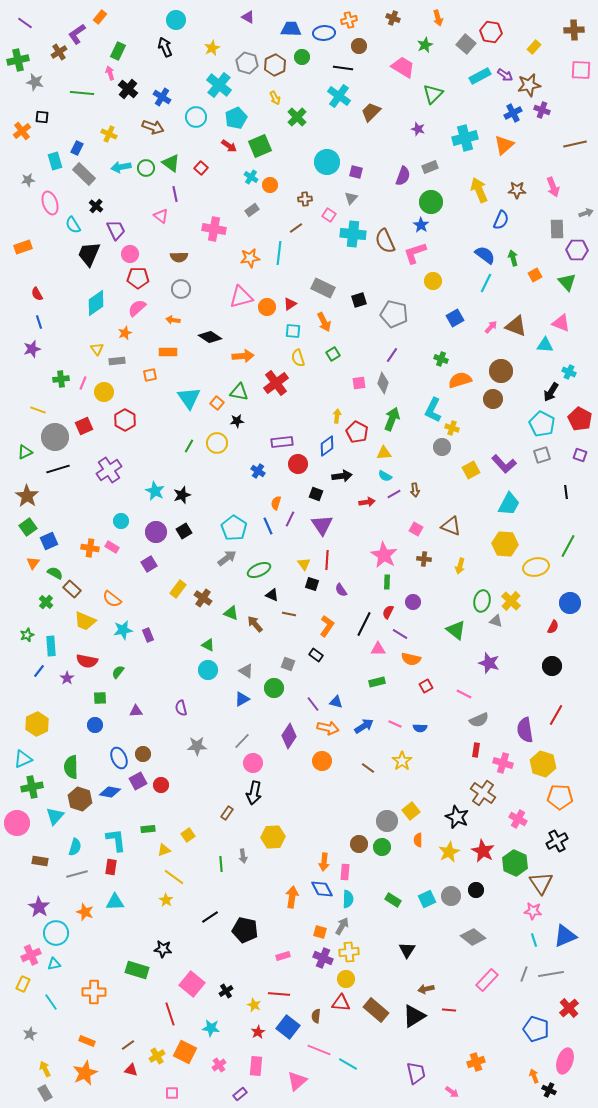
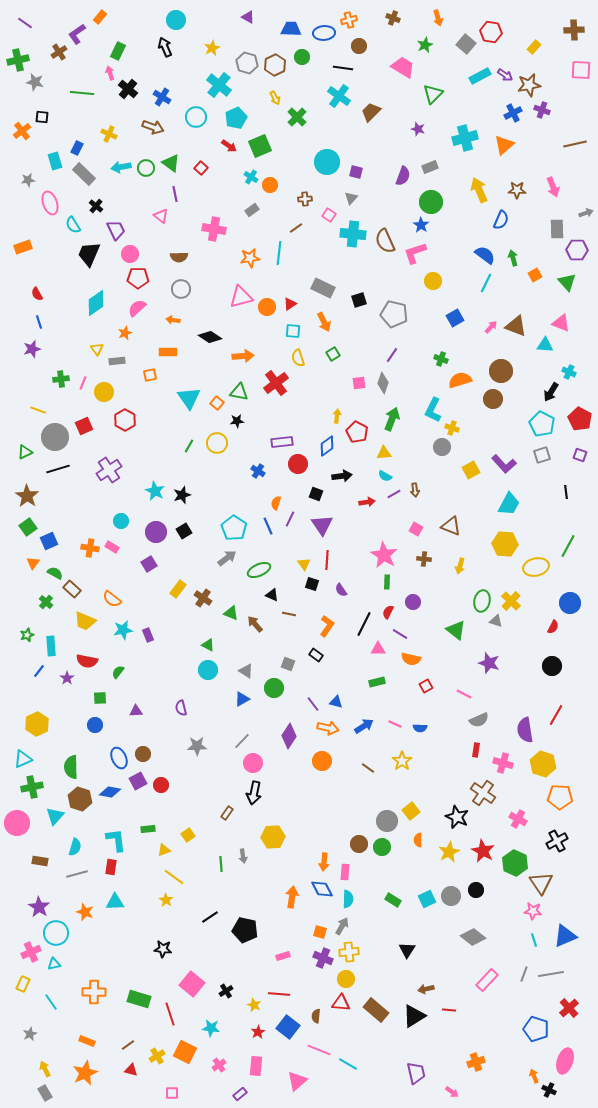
pink cross at (31, 955): moved 3 px up
green rectangle at (137, 970): moved 2 px right, 29 px down
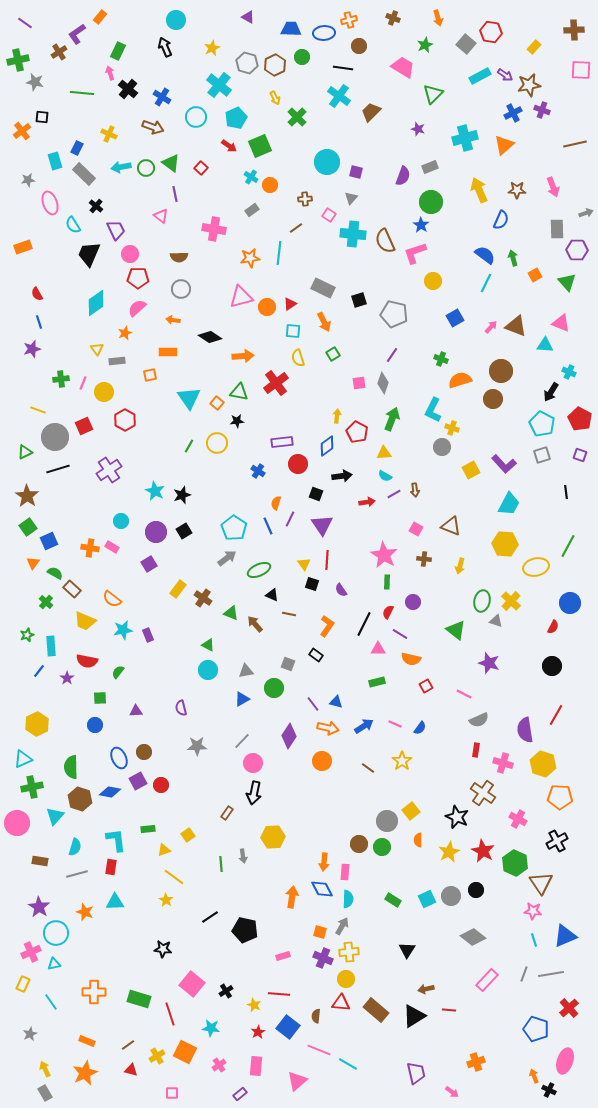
gray triangle at (246, 671): rotated 42 degrees counterclockwise
blue semicircle at (420, 728): rotated 56 degrees counterclockwise
brown circle at (143, 754): moved 1 px right, 2 px up
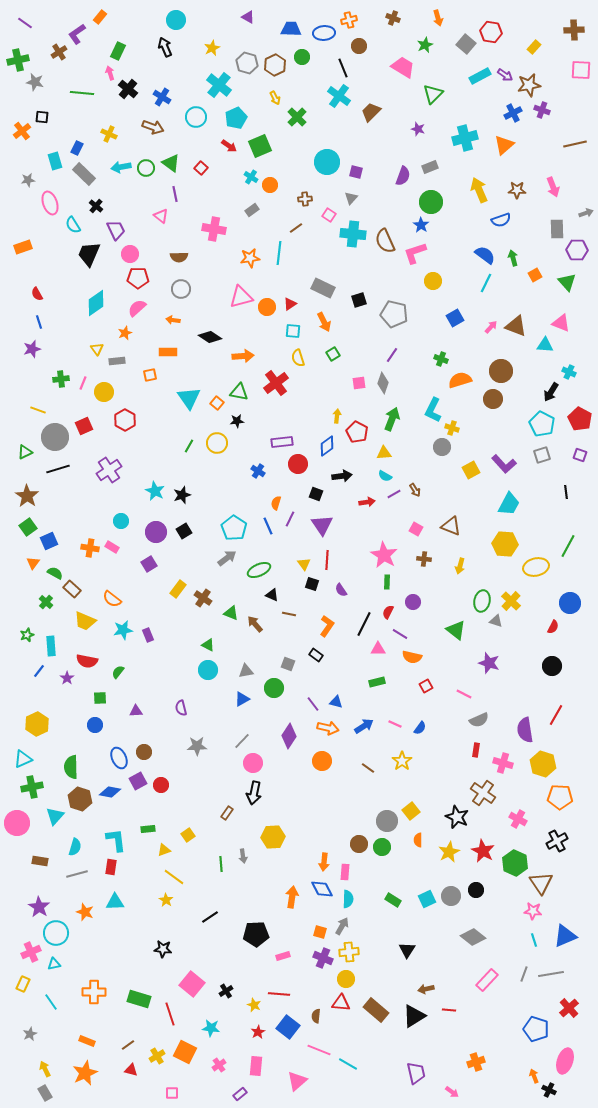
black line at (343, 68): rotated 60 degrees clockwise
blue semicircle at (501, 220): rotated 48 degrees clockwise
brown arrow at (415, 490): rotated 24 degrees counterclockwise
orange semicircle at (411, 659): moved 1 px right, 2 px up
black pentagon at (245, 930): moved 11 px right, 4 px down; rotated 15 degrees counterclockwise
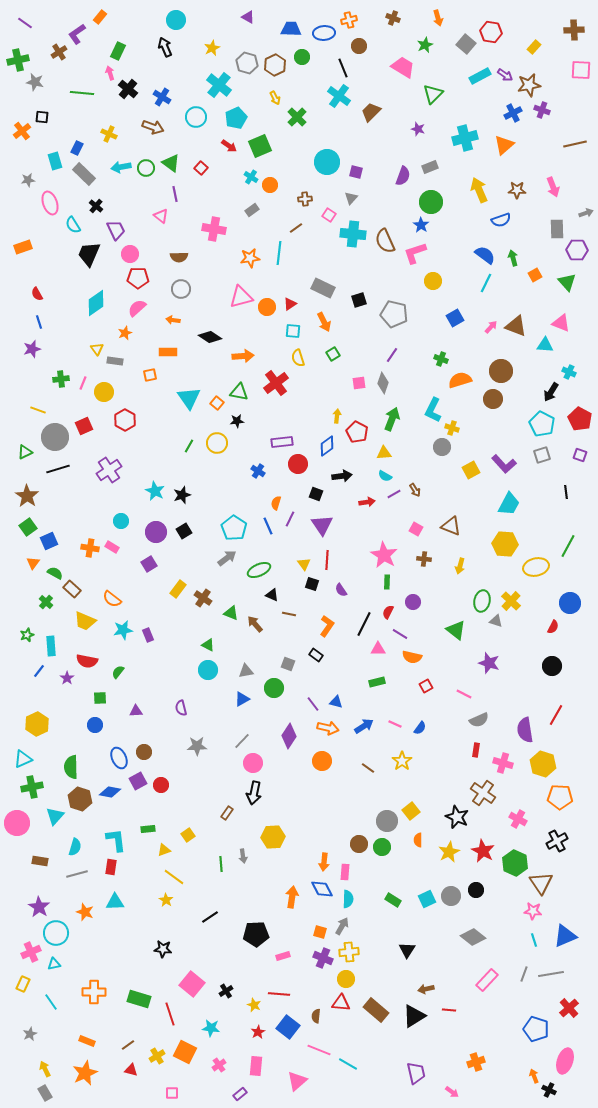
gray rectangle at (117, 361): moved 2 px left; rotated 14 degrees clockwise
